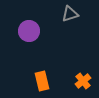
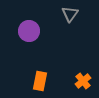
gray triangle: rotated 36 degrees counterclockwise
orange rectangle: moved 2 px left; rotated 24 degrees clockwise
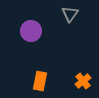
purple circle: moved 2 px right
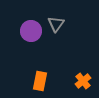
gray triangle: moved 14 px left, 10 px down
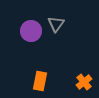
orange cross: moved 1 px right, 1 px down
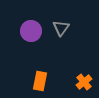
gray triangle: moved 5 px right, 4 px down
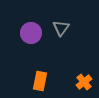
purple circle: moved 2 px down
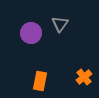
gray triangle: moved 1 px left, 4 px up
orange cross: moved 5 px up
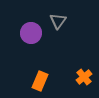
gray triangle: moved 2 px left, 3 px up
orange rectangle: rotated 12 degrees clockwise
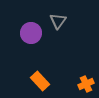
orange cross: moved 2 px right, 7 px down; rotated 14 degrees clockwise
orange rectangle: rotated 66 degrees counterclockwise
